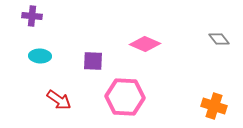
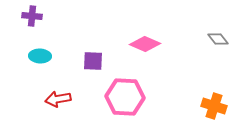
gray diamond: moved 1 px left
red arrow: moved 1 px left, 1 px up; rotated 135 degrees clockwise
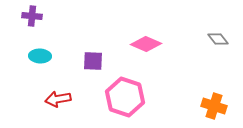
pink diamond: moved 1 px right
pink hexagon: rotated 15 degrees clockwise
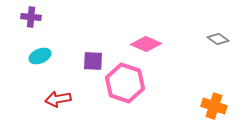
purple cross: moved 1 px left, 1 px down
gray diamond: rotated 15 degrees counterclockwise
cyan ellipse: rotated 25 degrees counterclockwise
pink hexagon: moved 14 px up
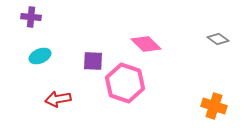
pink diamond: rotated 20 degrees clockwise
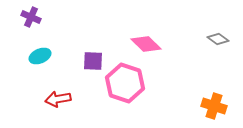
purple cross: rotated 18 degrees clockwise
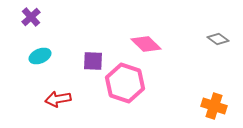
purple cross: rotated 24 degrees clockwise
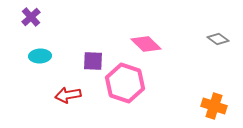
cyan ellipse: rotated 20 degrees clockwise
red arrow: moved 10 px right, 4 px up
